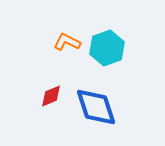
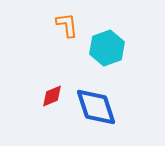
orange L-shape: moved 17 px up; rotated 56 degrees clockwise
red diamond: moved 1 px right
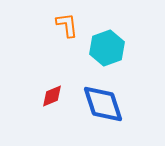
blue diamond: moved 7 px right, 3 px up
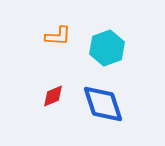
orange L-shape: moved 9 px left, 11 px down; rotated 100 degrees clockwise
red diamond: moved 1 px right
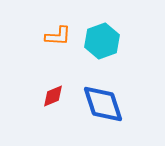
cyan hexagon: moved 5 px left, 7 px up
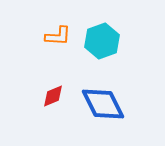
blue diamond: rotated 9 degrees counterclockwise
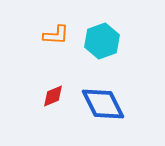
orange L-shape: moved 2 px left, 1 px up
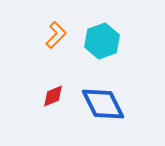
orange L-shape: rotated 48 degrees counterclockwise
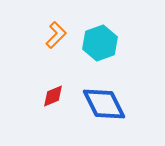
cyan hexagon: moved 2 px left, 2 px down
blue diamond: moved 1 px right
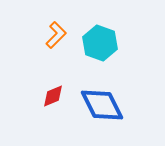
cyan hexagon: rotated 20 degrees counterclockwise
blue diamond: moved 2 px left, 1 px down
